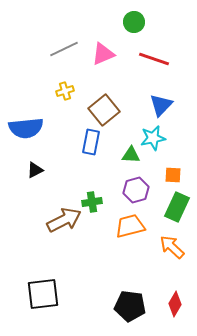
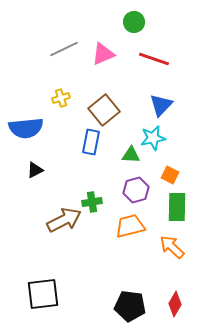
yellow cross: moved 4 px left, 7 px down
orange square: moved 3 px left; rotated 24 degrees clockwise
green rectangle: rotated 24 degrees counterclockwise
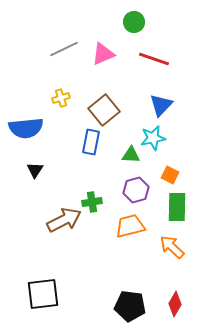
black triangle: rotated 30 degrees counterclockwise
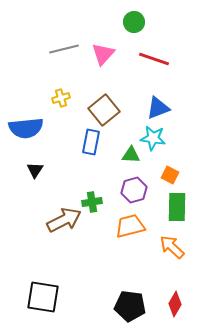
gray line: rotated 12 degrees clockwise
pink triangle: rotated 25 degrees counterclockwise
blue triangle: moved 3 px left, 3 px down; rotated 25 degrees clockwise
cyan star: rotated 20 degrees clockwise
purple hexagon: moved 2 px left
black square: moved 3 px down; rotated 16 degrees clockwise
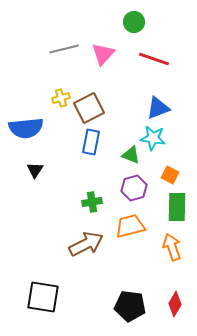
brown square: moved 15 px left, 2 px up; rotated 12 degrees clockwise
green triangle: rotated 18 degrees clockwise
purple hexagon: moved 2 px up
brown arrow: moved 22 px right, 24 px down
orange arrow: rotated 28 degrees clockwise
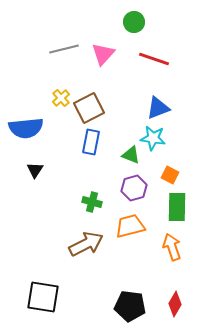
yellow cross: rotated 24 degrees counterclockwise
green cross: rotated 24 degrees clockwise
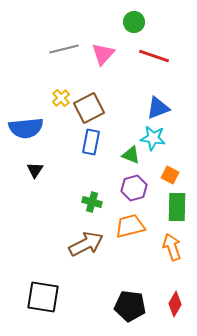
red line: moved 3 px up
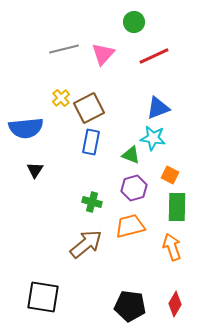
red line: rotated 44 degrees counterclockwise
brown arrow: rotated 12 degrees counterclockwise
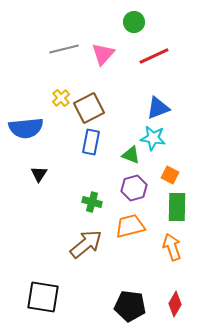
black triangle: moved 4 px right, 4 px down
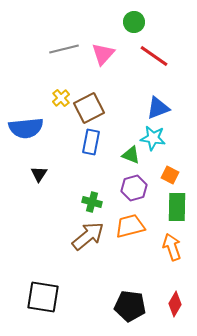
red line: rotated 60 degrees clockwise
brown arrow: moved 2 px right, 8 px up
